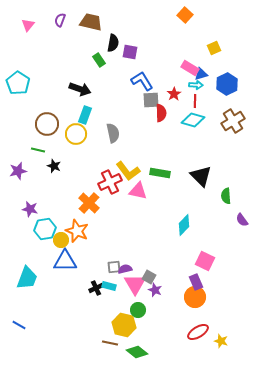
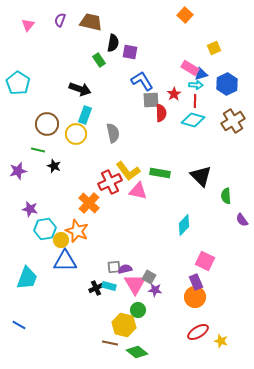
purple star at (155, 290): rotated 16 degrees counterclockwise
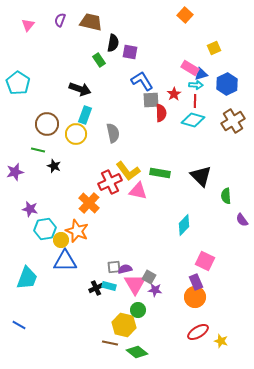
purple star at (18, 171): moved 3 px left, 1 px down
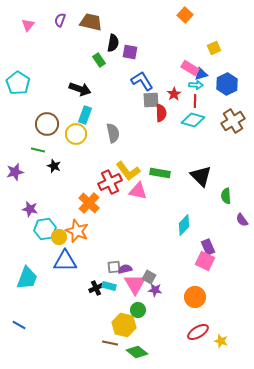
yellow circle at (61, 240): moved 2 px left, 3 px up
purple rectangle at (196, 282): moved 12 px right, 35 px up
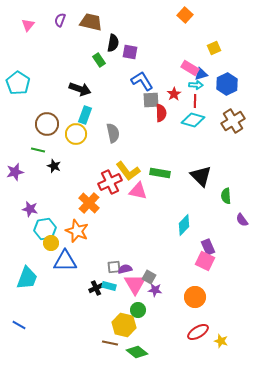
yellow circle at (59, 237): moved 8 px left, 6 px down
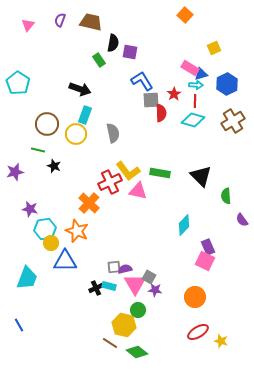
blue line at (19, 325): rotated 32 degrees clockwise
brown line at (110, 343): rotated 21 degrees clockwise
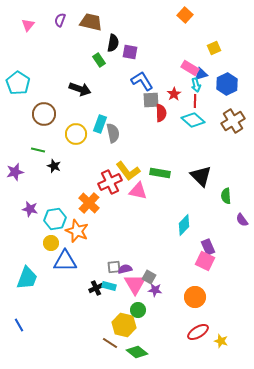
cyan arrow at (196, 85): rotated 72 degrees clockwise
cyan rectangle at (85, 115): moved 15 px right, 9 px down
cyan diamond at (193, 120): rotated 25 degrees clockwise
brown circle at (47, 124): moved 3 px left, 10 px up
cyan hexagon at (45, 229): moved 10 px right, 10 px up
